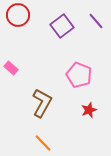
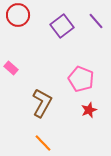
pink pentagon: moved 2 px right, 4 px down
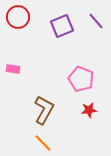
red circle: moved 2 px down
purple square: rotated 15 degrees clockwise
pink rectangle: moved 2 px right, 1 px down; rotated 32 degrees counterclockwise
brown L-shape: moved 2 px right, 7 px down
red star: rotated 14 degrees clockwise
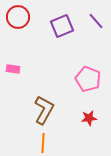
pink pentagon: moved 7 px right
red star: moved 8 px down
orange line: rotated 48 degrees clockwise
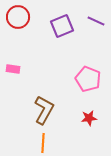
purple line: rotated 24 degrees counterclockwise
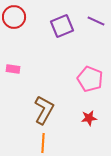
red circle: moved 4 px left
pink pentagon: moved 2 px right
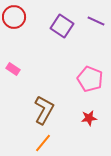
purple square: rotated 35 degrees counterclockwise
pink rectangle: rotated 24 degrees clockwise
orange line: rotated 36 degrees clockwise
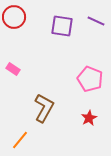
purple square: rotated 25 degrees counterclockwise
brown L-shape: moved 2 px up
red star: rotated 21 degrees counterclockwise
orange line: moved 23 px left, 3 px up
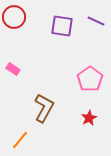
pink pentagon: rotated 15 degrees clockwise
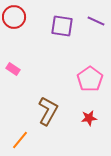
brown L-shape: moved 4 px right, 3 px down
red star: rotated 21 degrees clockwise
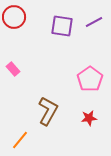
purple line: moved 2 px left, 1 px down; rotated 54 degrees counterclockwise
pink rectangle: rotated 16 degrees clockwise
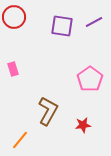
pink rectangle: rotated 24 degrees clockwise
red star: moved 6 px left, 7 px down
